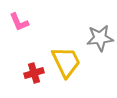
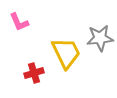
yellow trapezoid: moved 9 px up
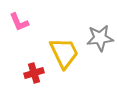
yellow trapezoid: moved 2 px left
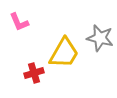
gray star: rotated 20 degrees clockwise
yellow trapezoid: rotated 56 degrees clockwise
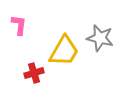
pink L-shape: moved 3 px down; rotated 150 degrees counterclockwise
yellow trapezoid: moved 2 px up
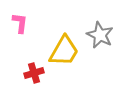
pink L-shape: moved 1 px right, 2 px up
gray star: moved 3 px up; rotated 12 degrees clockwise
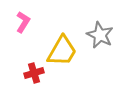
pink L-shape: moved 3 px right, 1 px up; rotated 25 degrees clockwise
yellow trapezoid: moved 2 px left
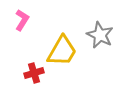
pink L-shape: moved 1 px left, 2 px up
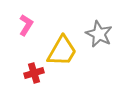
pink L-shape: moved 4 px right, 5 px down
gray star: moved 1 px left, 1 px up
